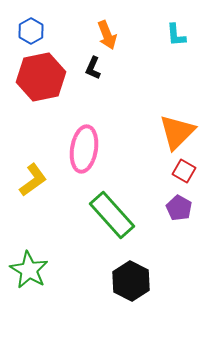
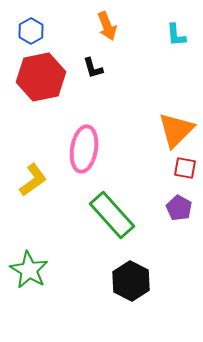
orange arrow: moved 9 px up
black L-shape: rotated 40 degrees counterclockwise
orange triangle: moved 1 px left, 2 px up
red square: moved 1 px right, 3 px up; rotated 20 degrees counterclockwise
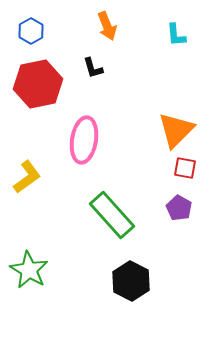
red hexagon: moved 3 px left, 7 px down
pink ellipse: moved 9 px up
yellow L-shape: moved 6 px left, 3 px up
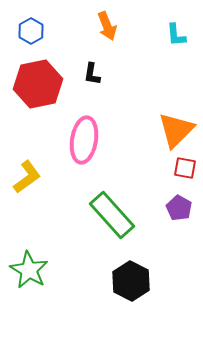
black L-shape: moved 1 px left, 6 px down; rotated 25 degrees clockwise
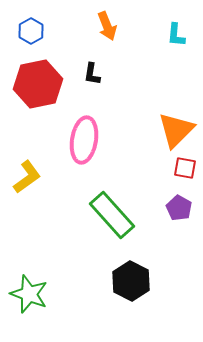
cyan L-shape: rotated 10 degrees clockwise
green star: moved 24 px down; rotated 9 degrees counterclockwise
